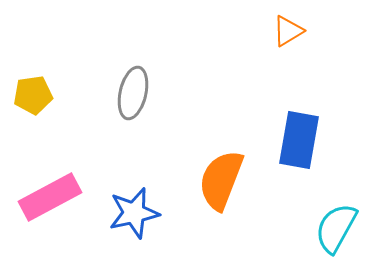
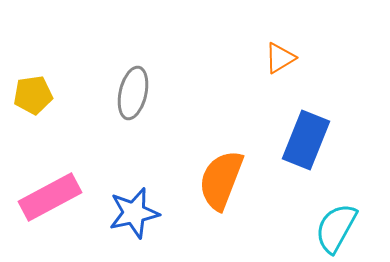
orange triangle: moved 8 px left, 27 px down
blue rectangle: moved 7 px right; rotated 12 degrees clockwise
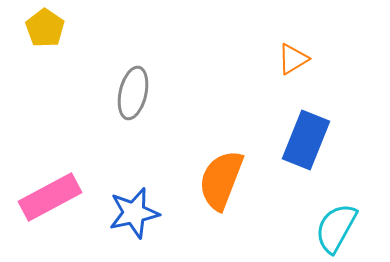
orange triangle: moved 13 px right, 1 px down
yellow pentagon: moved 12 px right, 67 px up; rotated 30 degrees counterclockwise
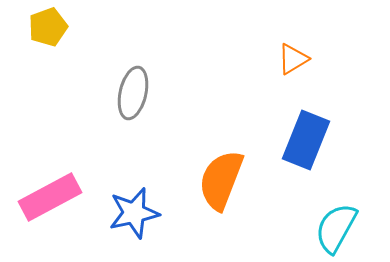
yellow pentagon: moved 3 px right, 1 px up; rotated 18 degrees clockwise
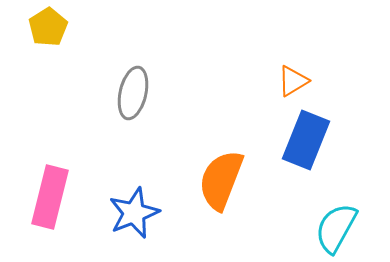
yellow pentagon: rotated 12 degrees counterclockwise
orange triangle: moved 22 px down
pink rectangle: rotated 48 degrees counterclockwise
blue star: rotated 9 degrees counterclockwise
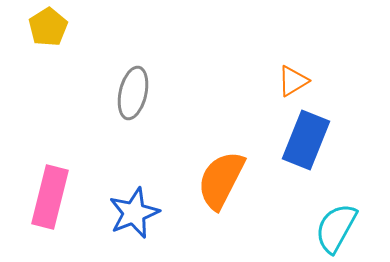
orange semicircle: rotated 6 degrees clockwise
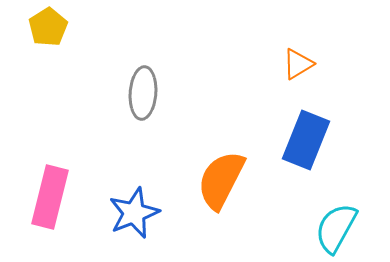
orange triangle: moved 5 px right, 17 px up
gray ellipse: moved 10 px right; rotated 9 degrees counterclockwise
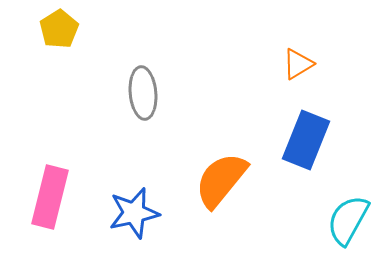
yellow pentagon: moved 11 px right, 2 px down
gray ellipse: rotated 9 degrees counterclockwise
orange semicircle: rotated 12 degrees clockwise
blue star: rotated 9 degrees clockwise
cyan semicircle: moved 12 px right, 8 px up
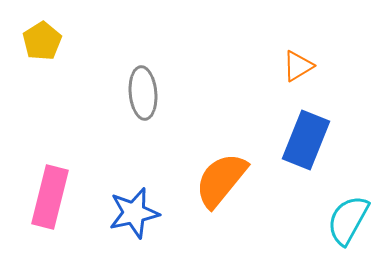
yellow pentagon: moved 17 px left, 12 px down
orange triangle: moved 2 px down
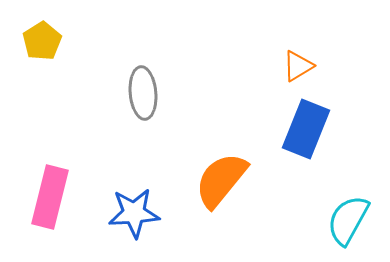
blue rectangle: moved 11 px up
blue star: rotated 9 degrees clockwise
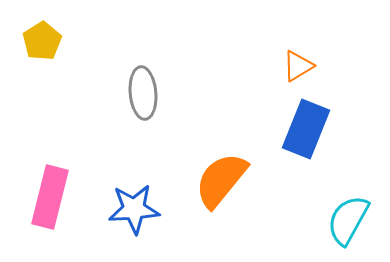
blue star: moved 4 px up
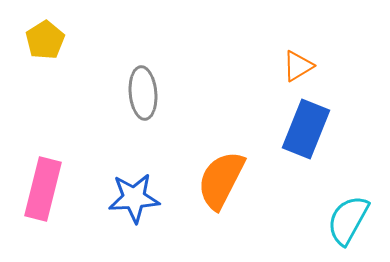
yellow pentagon: moved 3 px right, 1 px up
orange semicircle: rotated 12 degrees counterclockwise
pink rectangle: moved 7 px left, 8 px up
blue star: moved 11 px up
